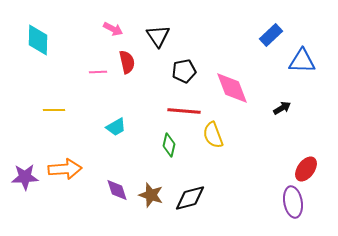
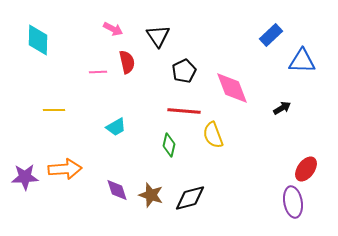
black pentagon: rotated 15 degrees counterclockwise
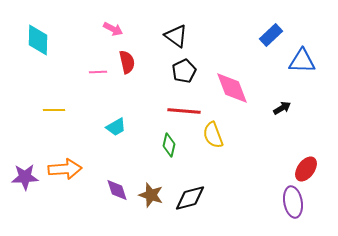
black triangle: moved 18 px right; rotated 20 degrees counterclockwise
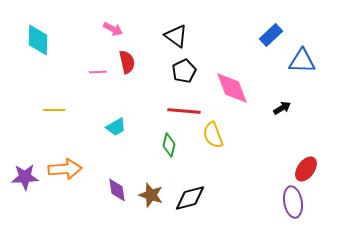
purple diamond: rotated 10 degrees clockwise
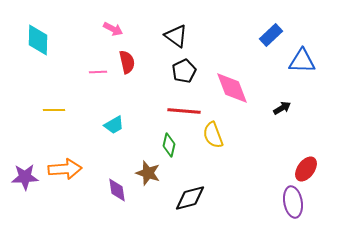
cyan trapezoid: moved 2 px left, 2 px up
brown star: moved 3 px left, 22 px up
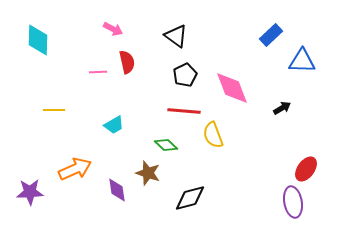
black pentagon: moved 1 px right, 4 px down
green diamond: moved 3 px left; rotated 60 degrees counterclockwise
orange arrow: moved 10 px right; rotated 20 degrees counterclockwise
purple star: moved 5 px right, 15 px down
